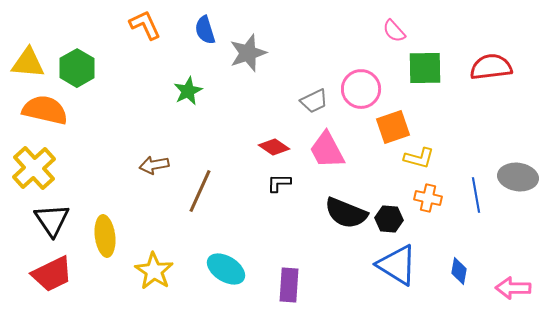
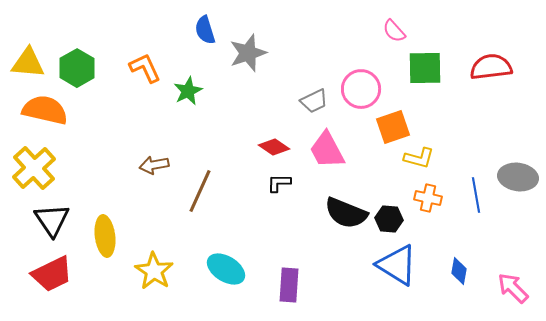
orange L-shape: moved 43 px down
pink arrow: rotated 44 degrees clockwise
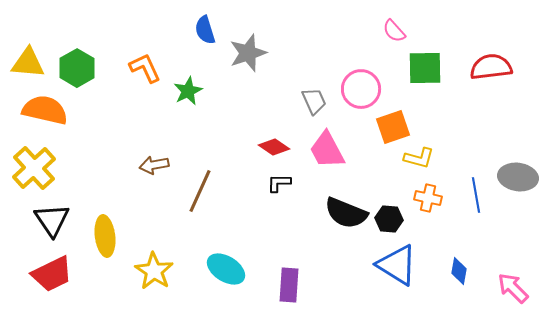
gray trapezoid: rotated 88 degrees counterclockwise
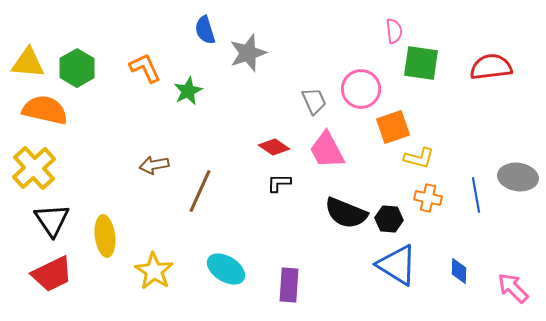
pink semicircle: rotated 145 degrees counterclockwise
green square: moved 4 px left, 5 px up; rotated 9 degrees clockwise
blue diamond: rotated 8 degrees counterclockwise
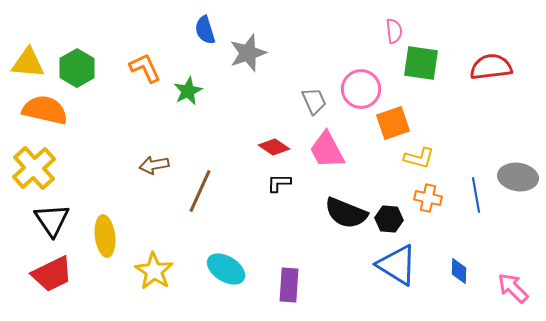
orange square: moved 4 px up
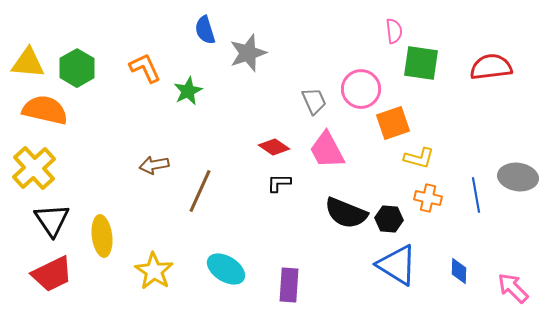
yellow ellipse: moved 3 px left
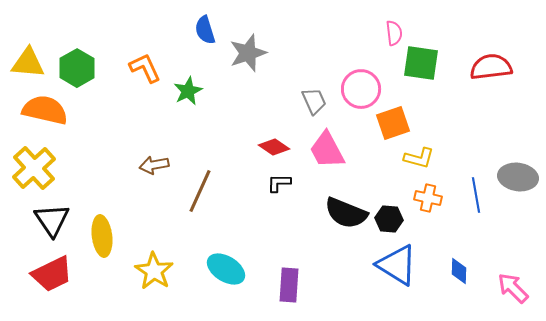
pink semicircle: moved 2 px down
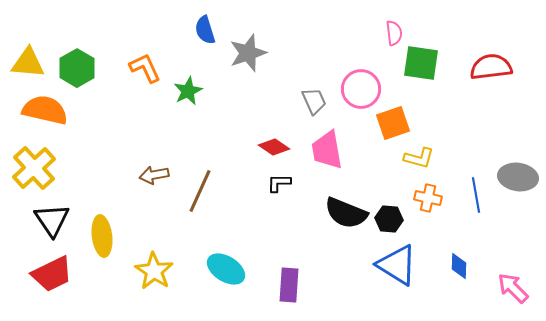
pink trapezoid: rotated 18 degrees clockwise
brown arrow: moved 10 px down
blue diamond: moved 5 px up
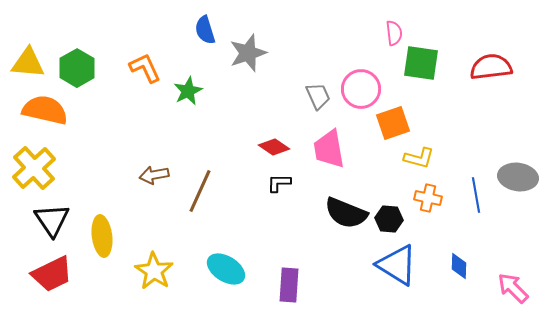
gray trapezoid: moved 4 px right, 5 px up
pink trapezoid: moved 2 px right, 1 px up
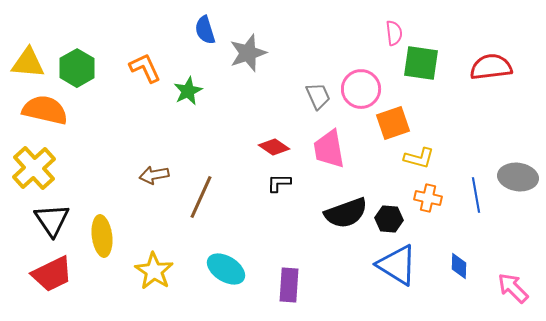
brown line: moved 1 px right, 6 px down
black semicircle: rotated 42 degrees counterclockwise
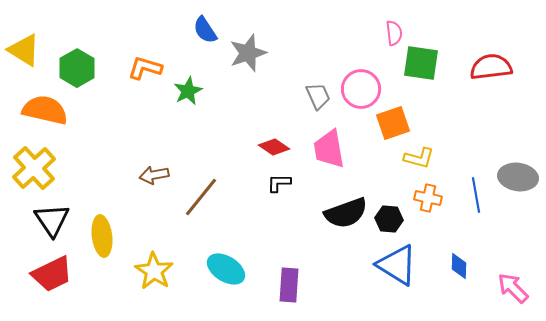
blue semicircle: rotated 16 degrees counterclockwise
yellow triangle: moved 4 px left, 13 px up; rotated 27 degrees clockwise
orange L-shape: rotated 48 degrees counterclockwise
brown line: rotated 15 degrees clockwise
